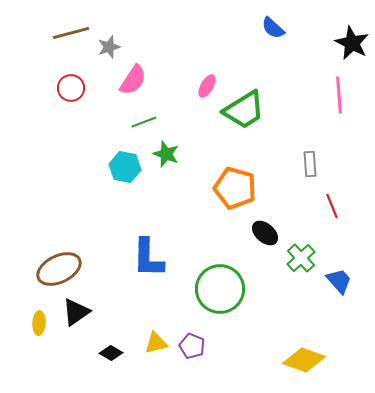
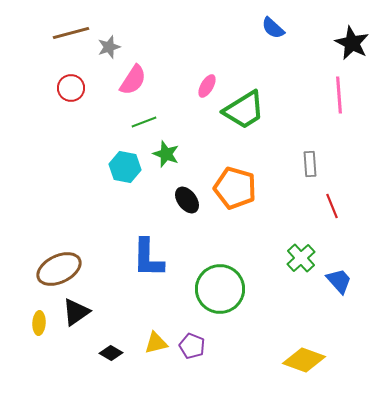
black ellipse: moved 78 px left, 33 px up; rotated 12 degrees clockwise
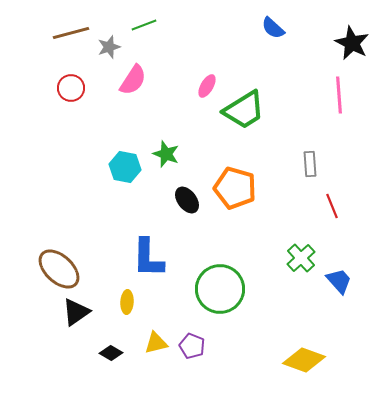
green line: moved 97 px up
brown ellipse: rotated 69 degrees clockwise
yellow ellipse: moved 88 px right, 21 px up
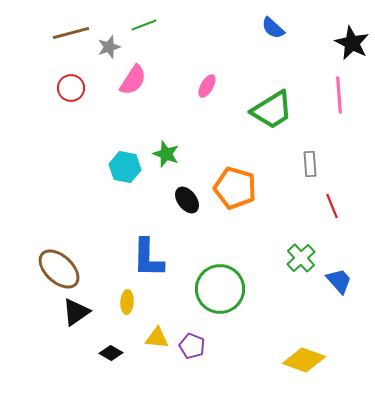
green trapezoid: moved 28 px right
yellow triangle: moved 1 px right, 5 px up; rotated 20 degrees clockwise
